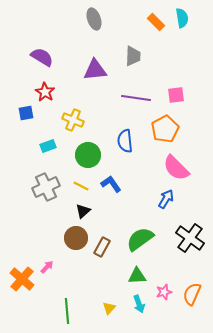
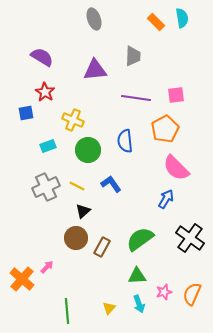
green circle: moved 5 px up
yellow line: moved 4 px left
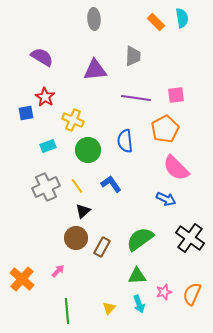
gray ellipse: rotated 15 degrees clockwise
red star: moved 5 px down
yellow line: rotated 28 degrees clockwise
blue arrow: rotated 84 degrees clockwise
pink arrow: moved 11 px right, 4 px down
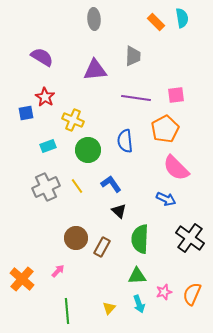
black triangle: moved 36 px right; rotated 35 degrees counterclockwise
green semicircle: rotated 52 degrees counterclockwise
